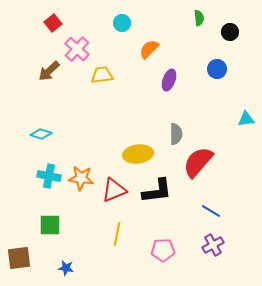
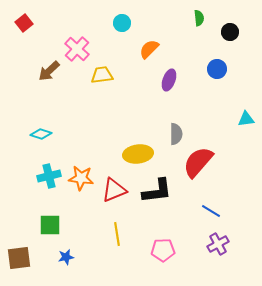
red square: moved 29 px left
cyan cross: rotated 25 degrees counterclockwise
yellow line: rotated 20 degrees counterclockwise
purple cross: moved 5 px right, 1 px up
blue star: moved 11 px up; rotated 21 degrees counterclockwise
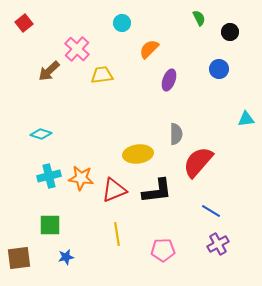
green semicircle: rotated 21 degrees counterclockwise
blue circle: moved 2 px right
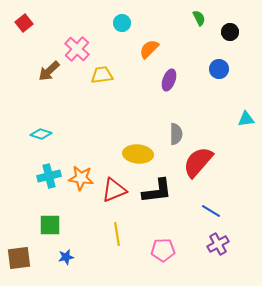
yellow ellipse: rotated 12 degrees clockwise
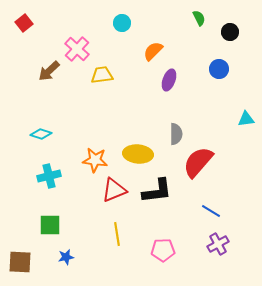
orange semicircle: moved 4 px right, 2 px down
orange star: moved 14 px right, 18 px up
brown square: moved 1 px right, 4 px down; rotated 10 degrees clockwise
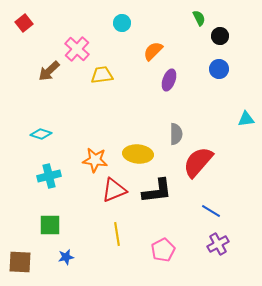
black circle: moved 10 px left, 4 px down
pink pentagon: rotated 25 degrees counterclockwise
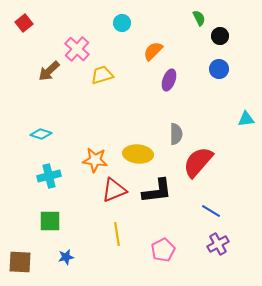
yellow trapezoid: rotated 10 degrees counterclockwise
green square: moved 4 px up
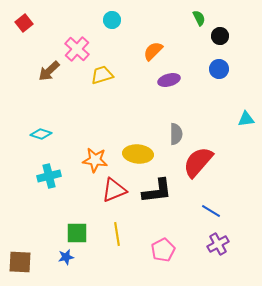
cyan circle: moved 10 px left, 3 px up
purple ellipse: rotated 55 degrees clockwise
green square: moved 27 px right, 12 px down
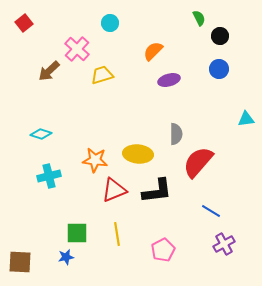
cyan circle: moved 2 px left, 3 px down
purple cross: moved 6 px right
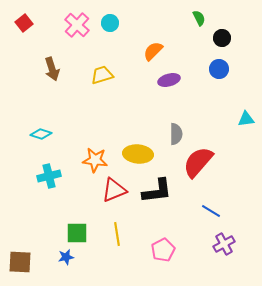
black circle: moved 2 px right, 2 px down
pink cross: moved 24 px up
brown arrow: moved 3 px right, 2 px up; rotated 65 degrees counterclockwise
